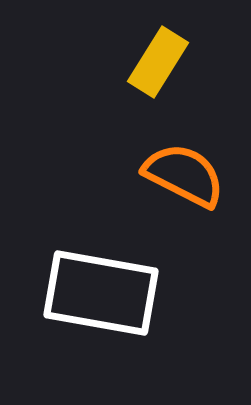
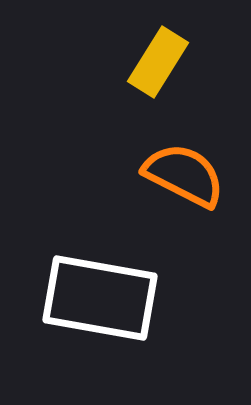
white rectangle: moved 1 px left, 5 px down
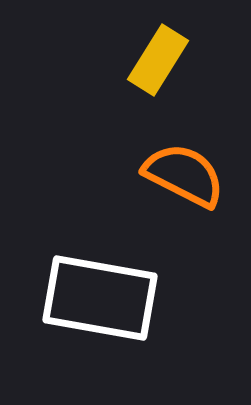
yellow rectangle: moved 2 px up
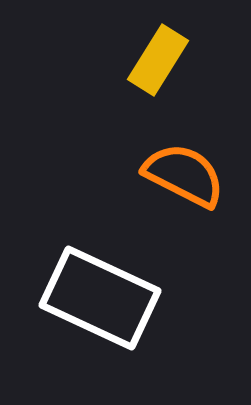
white rectangle: rotated 15 degrees clockwise
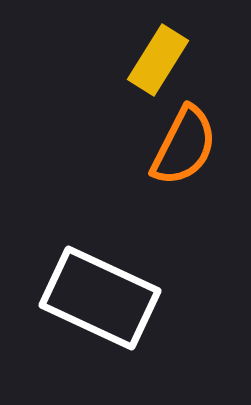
orange semicircle: moved 29 px up; rotated 90 degrees clockwise
